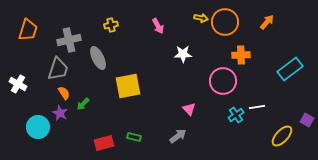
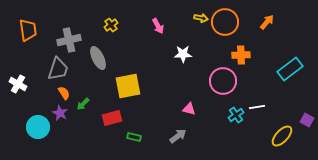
yellow cross: rotated 24 degrees counterclockwise
orange trapezoid: rotated 25 degrees counterclockwise
pink triangle: rotated 32 degrees counterclockwise
red rectangle: moved 8 px right, 25 px up
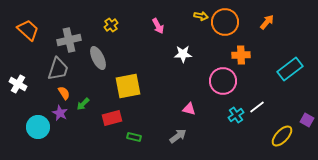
yellow arrow: moved 2 px up
orange trapezoid: rotated 40 degrees counterclockwise
white line: rotated 28 degrees counterclockwise
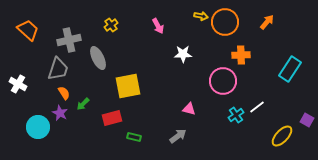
cyan rectangle: rotated 20 degrees counterclockwise
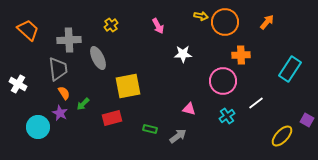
gray cross: rotated 10 degrees clockwise
gray trapezoid: rotated 25 degrees counterclockwise
white line: moved 1 px left, 4 px up
cyan cross: moved 9 px left, 1 px down
green rectangle: moved 16 px right, 8 px up
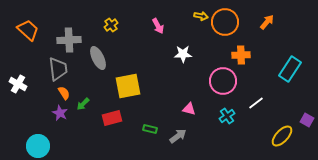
cyan circle: moved 19 px down
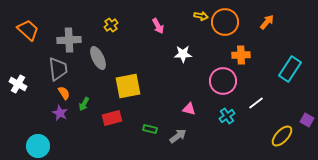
green arrow: moved 1 px right; rotated 16 degrees counterclockwise
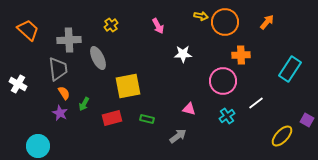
green rectangle: moved 3 px left, 10 px up
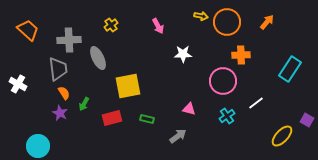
orange circle: moved 2 px right
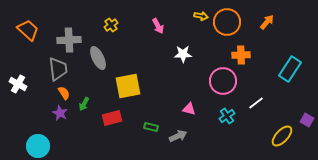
green rectangle: moved 4 px right, 8 px down
gray arrow: rotated 12 degrees clockwise
